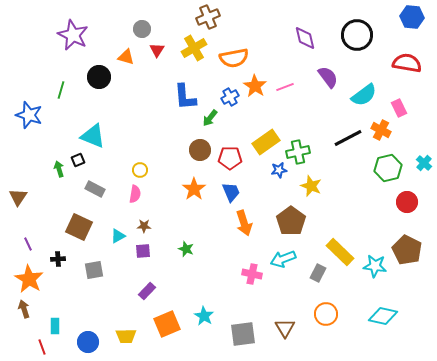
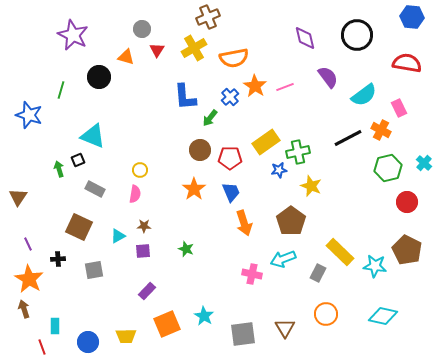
blue cross at (230, 97): rotated 12 degrees counterclockwise
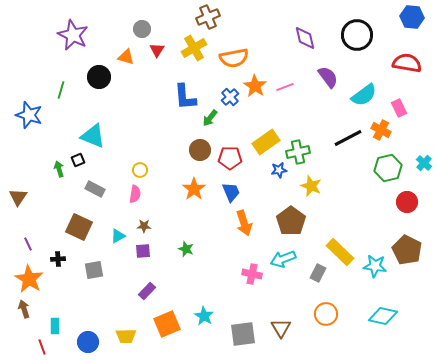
brown triangle at (285, 328): moved 4 px left
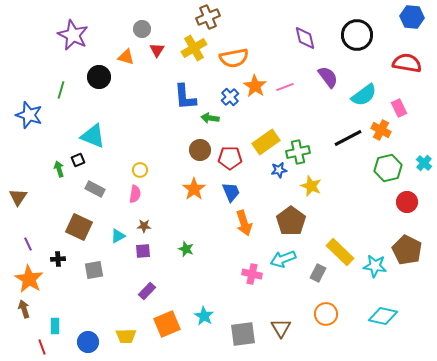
green arrow at (210, 118): rotated 60 degrees clockwise
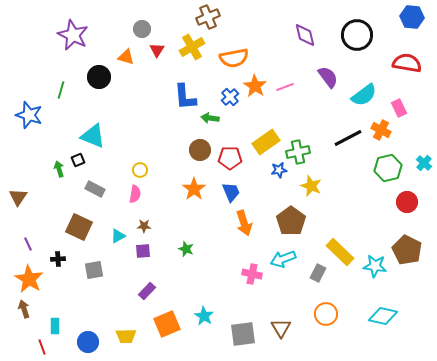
purple diamond at (305, 38): moved 3 px up
yellow cross at (194, 48): moved 2 px left, 1 px up
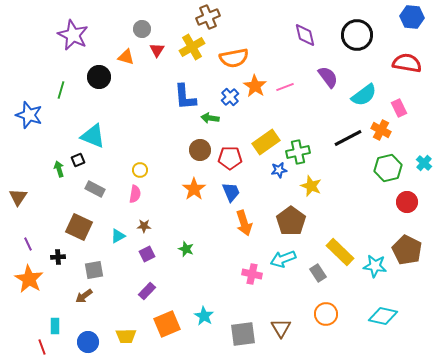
purple square at (143, 251): moved 4 px right, 3 px down; rotated 21 degrees counterclockwise
black cross at (58, 259): moved 2 px up
gray rectangle at (318, 273): rotated 60 degrees counterclockwise
brown arrow at (24, 309): moved 60 px right, 13 px up; rotated 108 degrees counterclockwise
